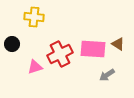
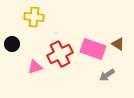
pink rectangle: rotated 15 degrees clockwise
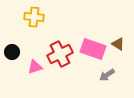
black circle: moved 8 px down
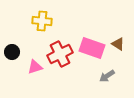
yellow cross: moved 8 px right, 4 px down
pink rectangle: moved 1 px left, 1 px up
gray arrow: moved 1 px down
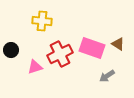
black circle: moved 1 px left, 2 px up
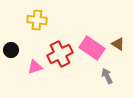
yellow cross: moved 5 px left, 1 px up
pink rectangle: rotated 15 degrees clockwise
gray arrow: rotated 98 degrees clockwise
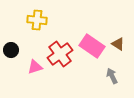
pink rectangle: moved 2 px up
red cross: rotated 10 degrees counterclockwise
gray arrow: moved 5 px right
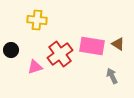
pink rectangle: rotated 25 degrees counterclockwise
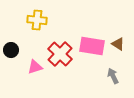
red cross: rotated 10 degrees counterclockwise
gray arrow: moved 1 px right
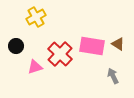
yellow cross: moved 1 px left, 3 px up; rotated 36 degrees counterclockwise
black circle: moved 5 px right, 4 px up
